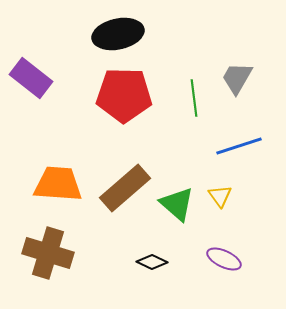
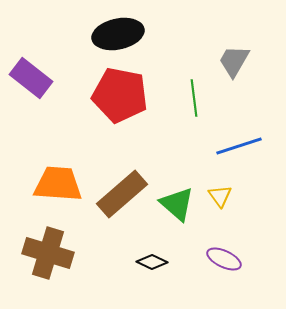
gray trapezoid: moved 3 px left, 17 px up
red pentagon: moved 4 px left; rotated 10 degrees clockwise
brown rectangle: moved 3 px left, 6 px down
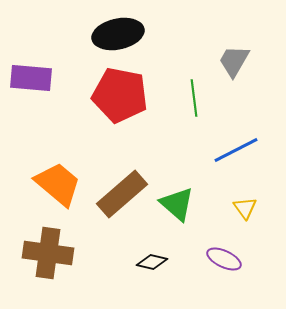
purple rectangle: rotated 33 degrees counterclockwise
blue line: moved 3 px left, 4 px down; rotated 9 degrees counterclockwise
orange trapezoid: rotated 36 degrees clockwise
yellow triangle: moved 25 px right, 12 px down
brown cross: rotated 9 degrees counterclockwise
black diamond: rotated 12 degrees counterclockwise
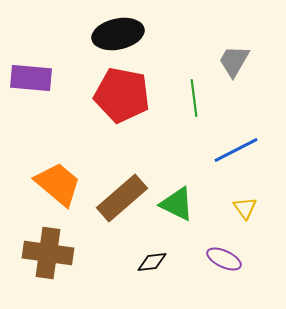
red pentagon: moved 2 px right
brown rectangle: moved 4 px down
green triangle: rotated 15 degrees counterclockwise
black diamond: rotated 20 degrees counterclockwise
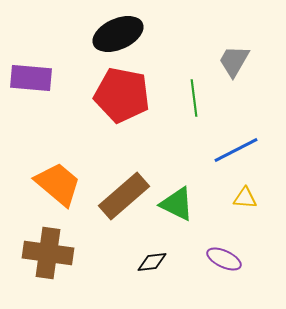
black ellipse: rotated 12 degrees counterclockwise
brown rectangle: moved 2 px right, 2 px up
yellow triangle: moved 10 px up; rotated 50 degrees counterclockwise
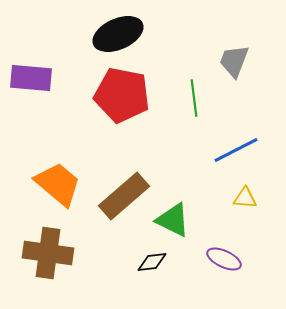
gray trapezoid: rotated 9 degrees counterclockwise
green triangle: moved 4 px left, 16 px down
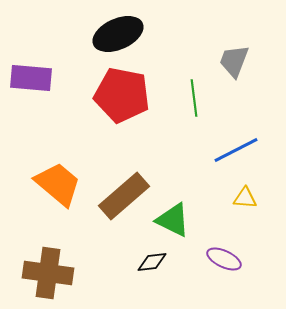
brown cross: moved 20 px down
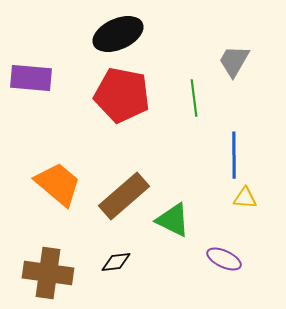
gray trapezoid: rotated 9 degrees clockwise
blue line: moved 2 px left, 5 px down; rotated 63 degrees counterclockwise
black diamond: moved 36 px left
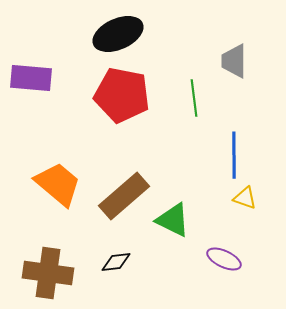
gray trapezoid: rotated 30 degrees counterclockwise
yellow triangle: rotated 15 degrees clockwise
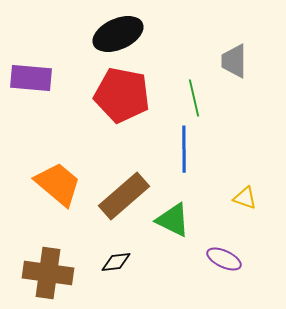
green line: rotated 6 degrees counterclockwise
blue line: moved 50 px left, 6 px up
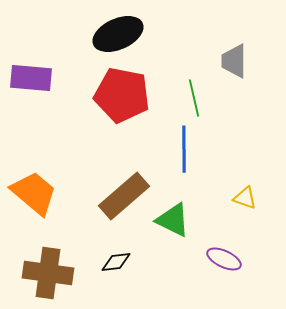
orange trapezoid: moved 24 px left, 9 px down
